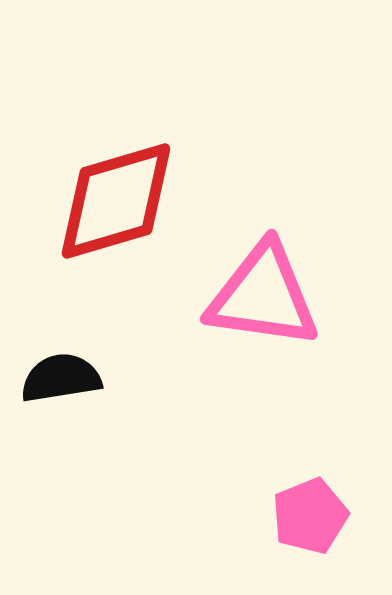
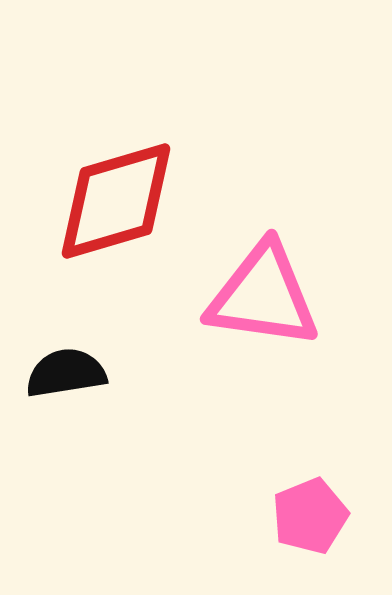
black semicircle: moved 5 px right, 5 px up
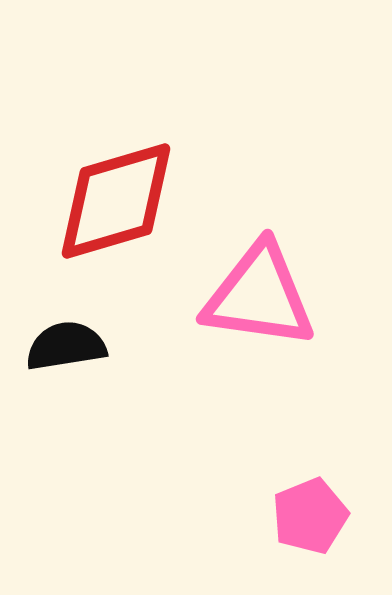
pink triangle: moved 4 px left
black semicircle: moved 27 px up
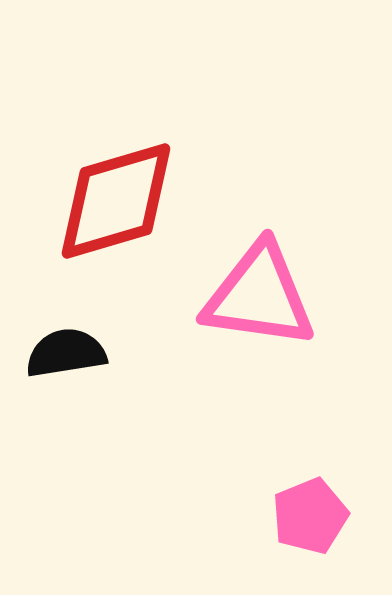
black semicircle: moved 7 px down
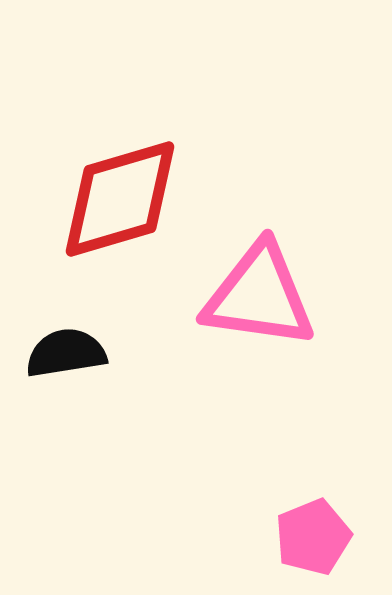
red diamond: moved 4 px right, 2 px up
pink pentagon: moved 3 px right, 21 px down
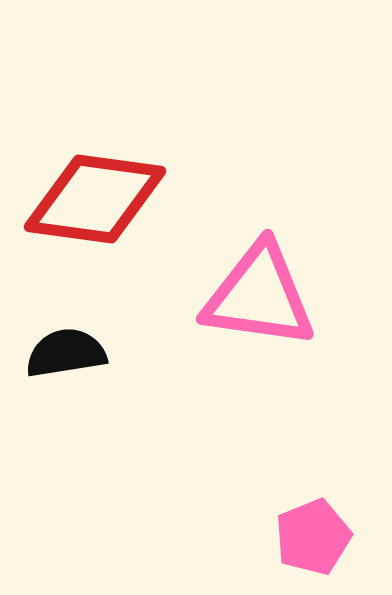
red diamond: moved 25 px left; rotated 24 degrees clockwise
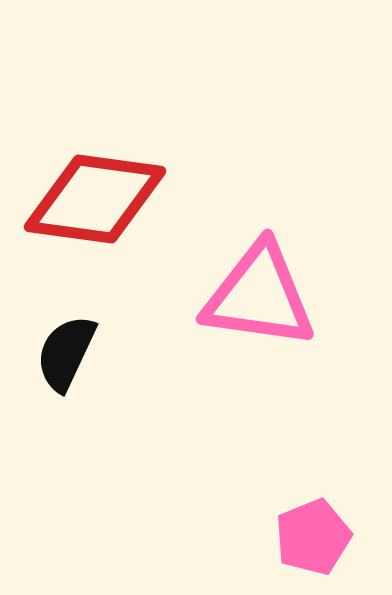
black semicircle: rotated 56 degrees counterclockwise
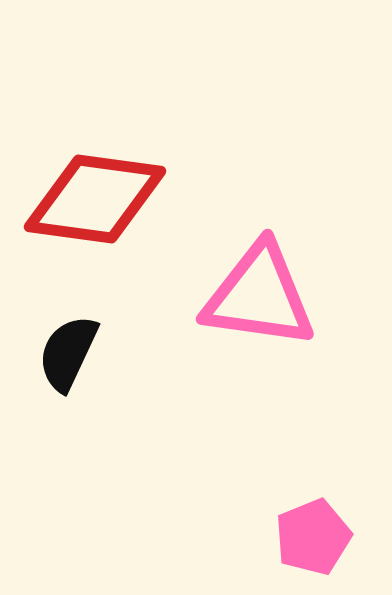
black semicircle: moved 2 px right
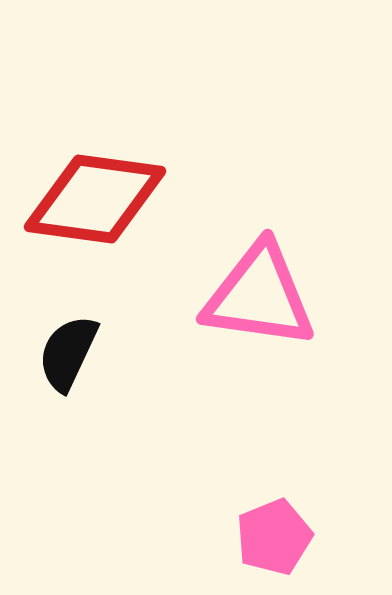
pink pentagon: moved 39 px left
